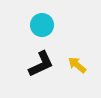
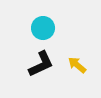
cyan circle: moved 1 px right, 3 px down
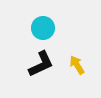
yellow arrow: rotated 18 degrees clockwise
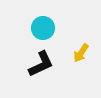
yellow arrow: moved 4 px right, 12 px up; rotated 114 degrees counterclockwise
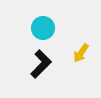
black L-shape: rotated 20 degrees counterclockwise
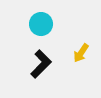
cyan circle: moved 2 px left, 4 px up
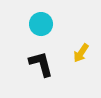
black L-shape: rotated 60 degrees counterclockwise
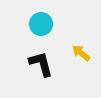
yellow arrow: rotated 96 degrees clockwise
